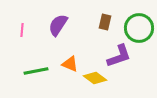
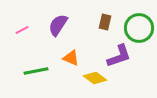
pink line: rotated 56 degrees clockwise
orange triangle: moved 1 px right, 6 px up
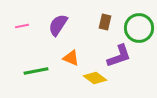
pink line: moved 4 px up; rotated 16 degrees clockwise
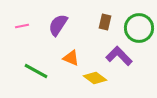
purple L-shape: rotated 116 degrees counterclockwise
green line: rotated 40 degrees clockwise
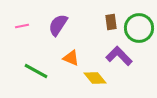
brown rectangle: moved 6 px right; rotated 21 degrees counterclockwise
yellow diamond: rotated 15 degrees clockwise
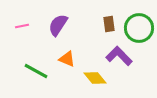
brown rectangle: moved 2 px left, 2 px down
orange triangle: moved 4 px left, 1 px down
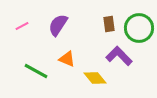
pink line: rotated 16 degrees counterclockwise
